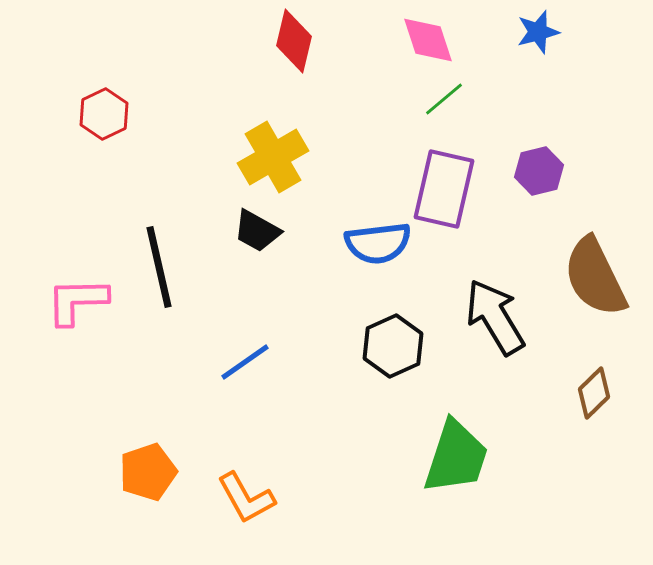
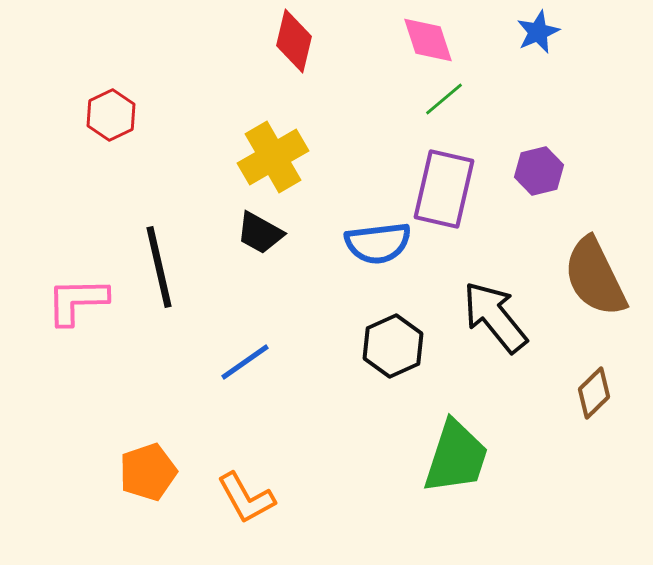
blue star: rotated 9 degrees counterclockwise
red hexagon: moved 7 px right, 1 px down
black trapezoid: moved 3 px right, 2 px down
black arrow: rotated 8 degrees counterclockwise
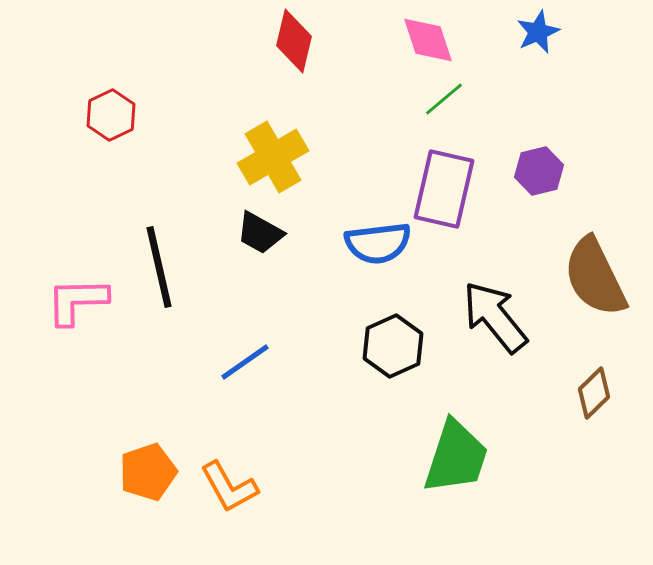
orange L-shape: moved 17 px left, 11 px up
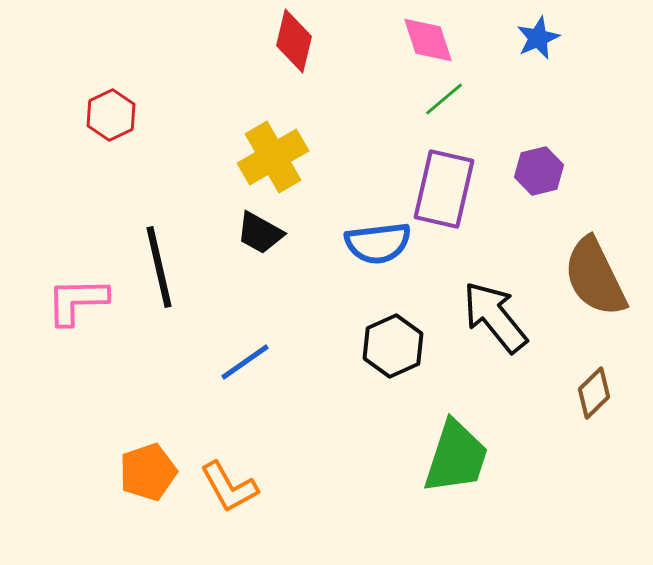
blue star: moved 6 px down
